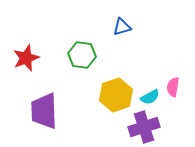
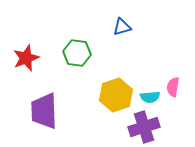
green hexagon: moved 5 px left, 2 px up
cyan semicircle: rotated 24 degrees clockwise
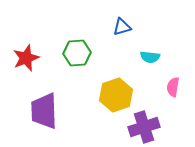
green hexagon: rotated 12 degrees counterclockwise
cyan semicircle: moved 40 px up; rotated 12 degrees clockwise
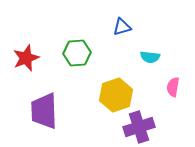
purple cross: moved 5 px left
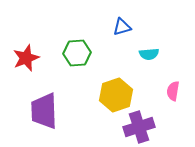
cyan semicircle: moved 1 px left, 3 px up; rotated 12 degrees counterclockwise
pink semicircle: moved 4 px down
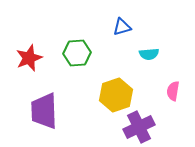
red star: moved 3 px right
purple cross: rotated 8 degrees counterclockwise
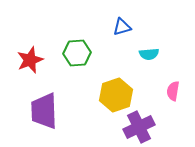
red star: moved 1 px right, 2 px down
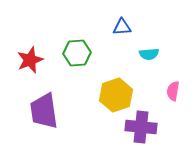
blue triangle: rotated 12 degrees clockwise
purple trapezoid: rotated 6 degrees counterclockwise
purple cross: moved 2 px right; rotated 32 degrees clockwise
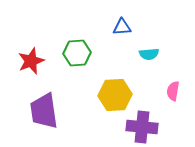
red star: moved 1 px right, 1 px down
yellow hexagon: moved 1 px left; rotated 16 degrees clockwise
purple cross: moved 1 px right
